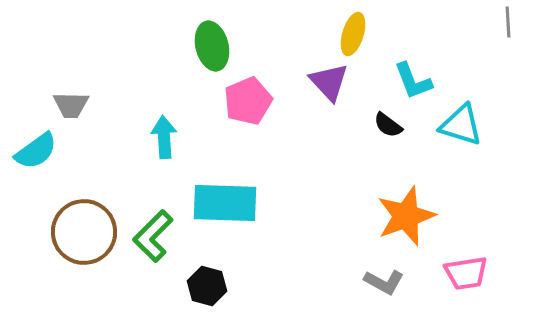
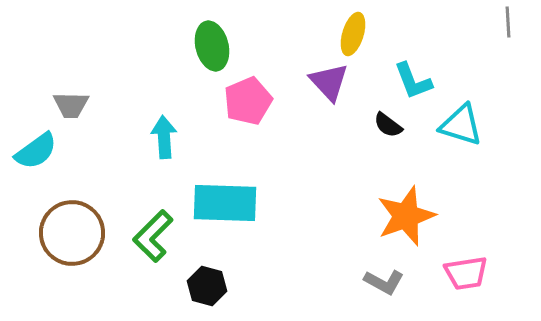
brown circle: moved 12 px left, 1 px down
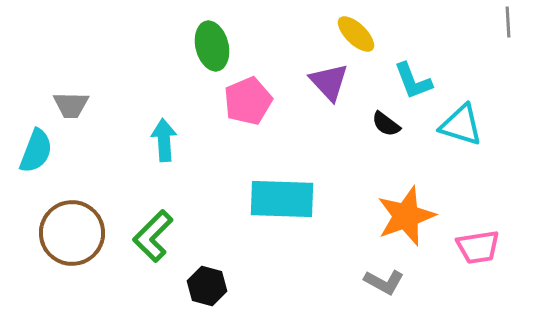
yellow ellipse: moved 3 px right; rotated 63 degrees counterclockwise
black semicircle: moved 2 px left, 1 px up
cyan arrow: moved 3 px down
cyan semicircle: rotated 33 degrees counterclockwise
cyan rectangle: moved 57 px right, 4 px up
pink trapezoid: moved 12 px right, 26 px up
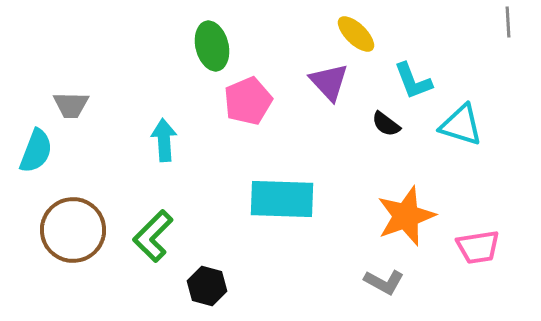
brown circle: moved 1 px right, 3 px up
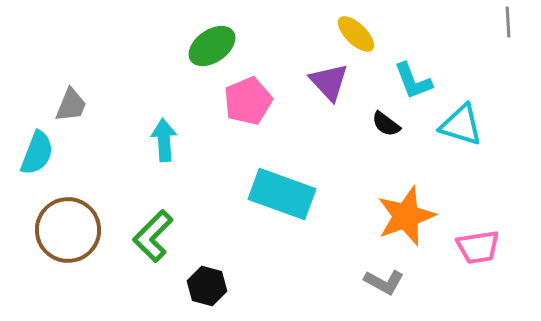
green ellipse: rotated 69 degrees clockwise
gray trapezoid: rotated 69 degrees counterclockwise
cyan semicircle: moved 1 px right, 2 px down
cyan rectangle: moved 5 px up; rotated 18 degrees clockwise
brown circle: moved 5 px left
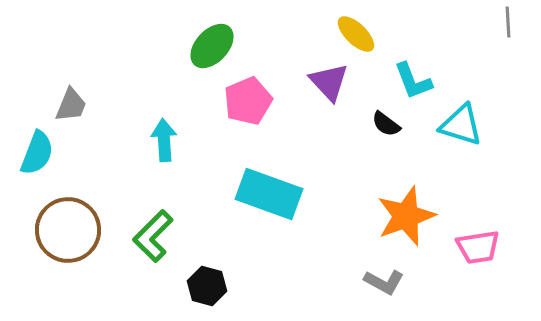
green ellipse: rotated 12 degrees counterclockwise
cyan rectangle: moved 13 px left
